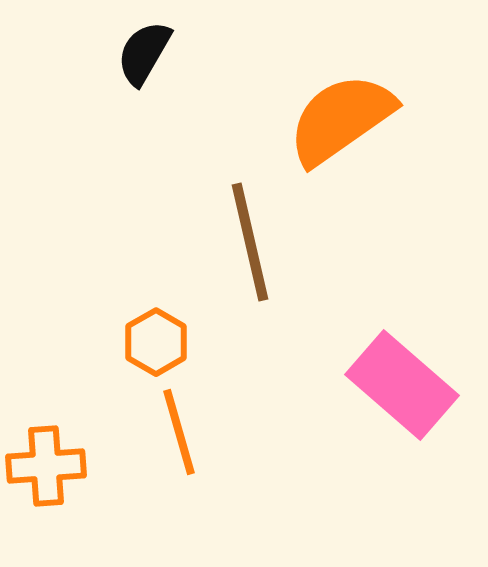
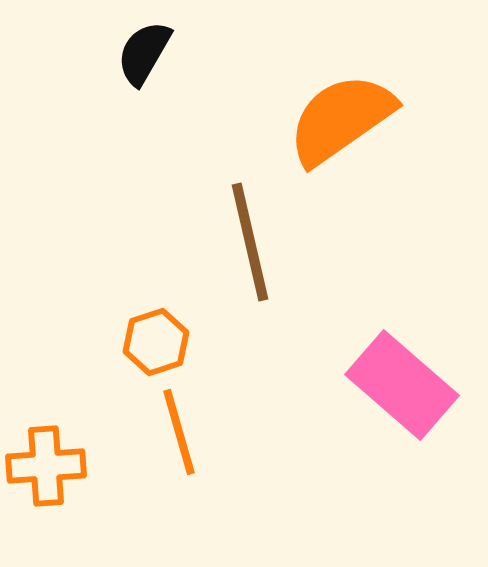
orange hexagon: rotated 12 degrees clockwise
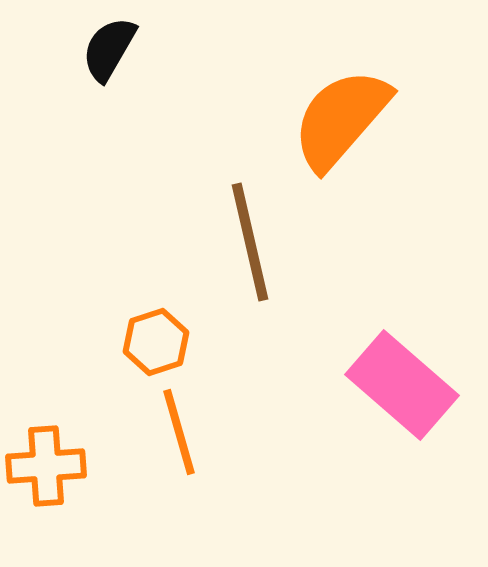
black semicircle: moved 35 px left, 4 px up
orange semicircle: rotated 14 degrees counterclockwise
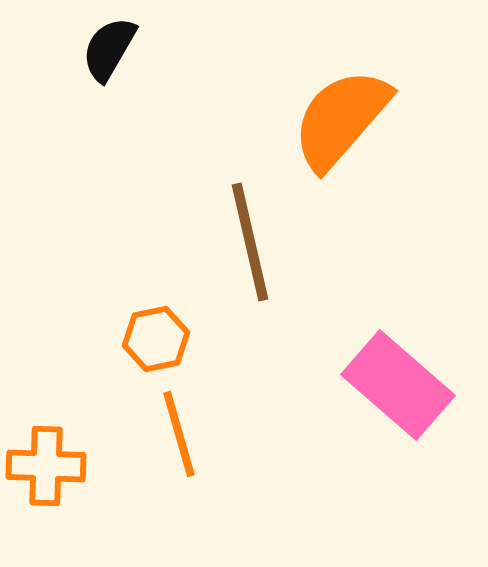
orange hexagon: moved 3 px up; rotated 6 degrees clockwise
pink rectangle: moved 4 px left
orange line: moved 2 px down
orange cross: rotated 6 degrees clockwise
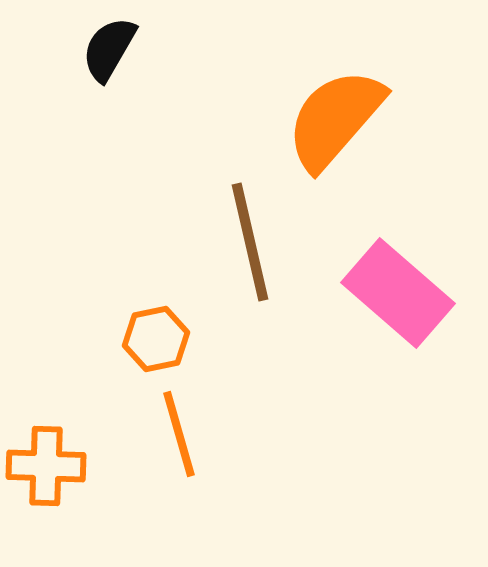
orange semicircle: moved 6 px left
pink rectangle: moved 92 px up
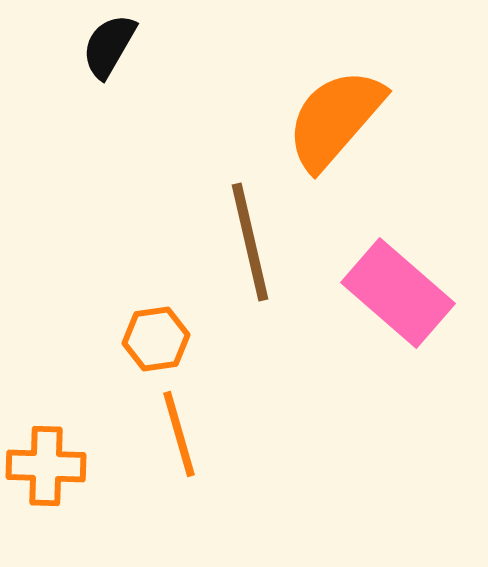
black semicircle: moved 3 px up
orange hexagon: rotated 4 degrees clockwise
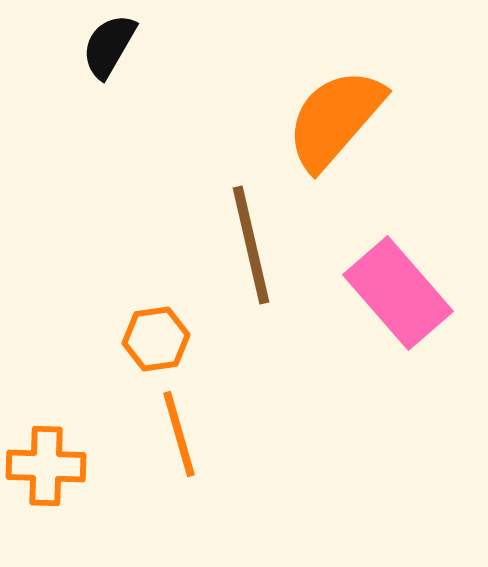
brown line: moved 1 px right, 3 px down
pink rectangle: rotated 8 degrees clockwise
